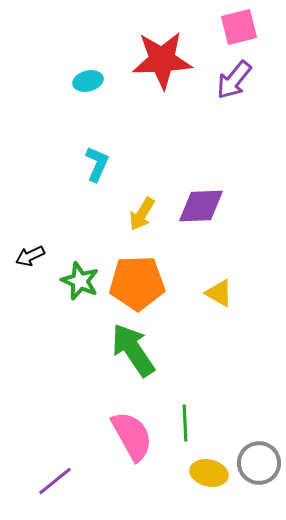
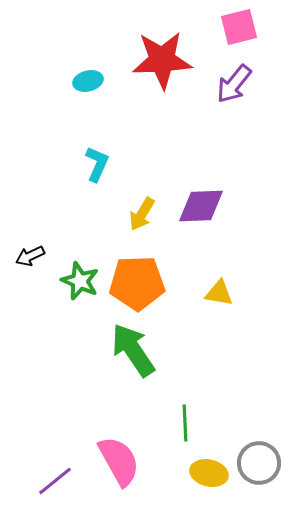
purple arrow: moved 4 px down
yellow triangle: rotated 20 degrees counterclockwise
pink semicircle: moved 13 px left, 25 px down
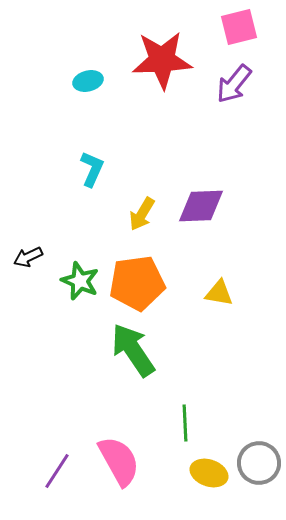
cyan L-shape: moved 5 px left, 5 px down
black arrow: moved 2 px left, 1 px down
orange pentagon: rotated 6 degrees counterclockwise
yellow ellipse: rotated 6 degrees clockwise
purple line: moved 2 px right, 10 px up; rotated 18 degrees counterclockwise
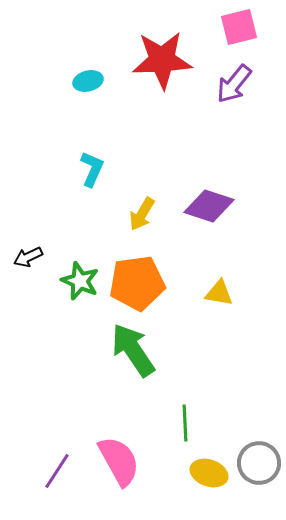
purple diamond: moved 8 px right; rotated 21 degrees clockwise
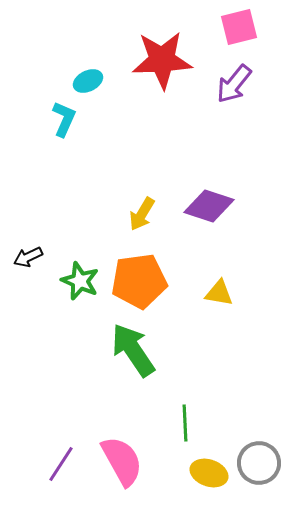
cyan ellipse: rotated 12 degrees counterclockwise
cyan L-shape: moved 28 px left, 50 px up
orange pentagon: moved 2 px right, 2 px up
pink semicircle: moved 3 px right
purple line: moved 4 px right, 7 px up
